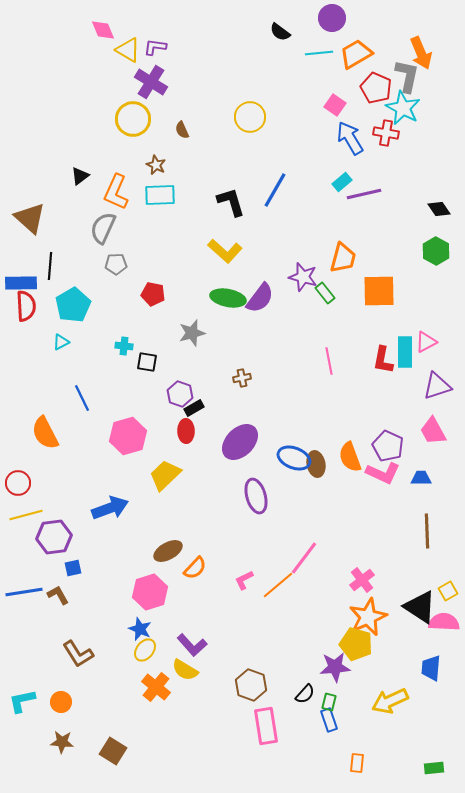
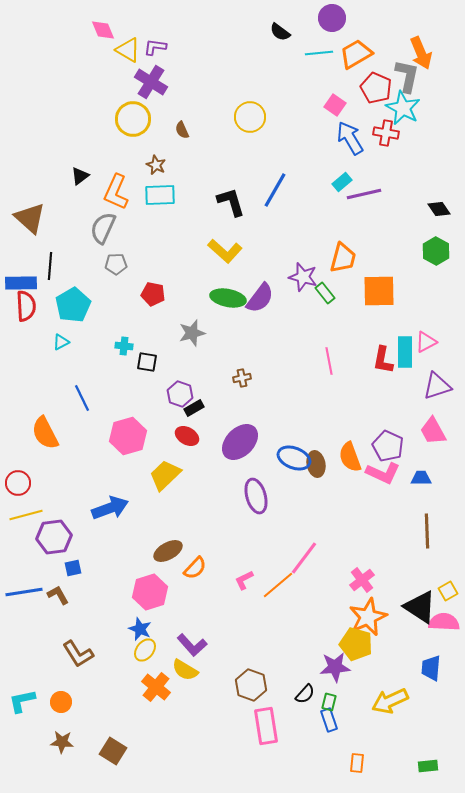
red ellipse at (186, 431): moved 1 px right, 5 px down; rotated 60 degrees counterclockwise
green rectangle at (434, 768): moved 6 px left, 2 px up
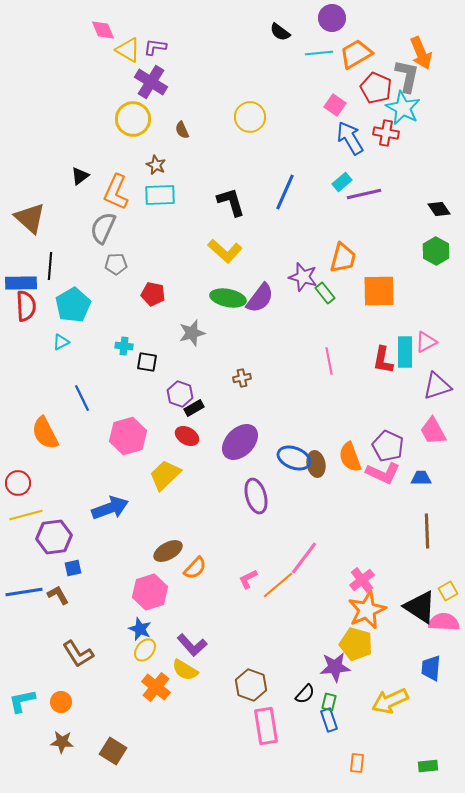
blue line at (275, 190): moved 10 px right, 2 px down; rotated 6 degrees counterclockwise
pink L-shape at (244, 580): moved 4 px right, 1 px up
orange star at (368, 617): moved 1 px left, 7 px up
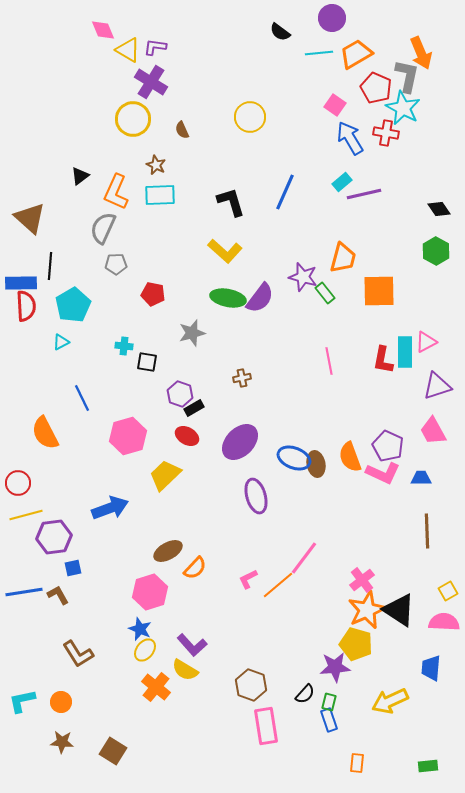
black triangle at (420, 607): moved 21 px left, 3 px down
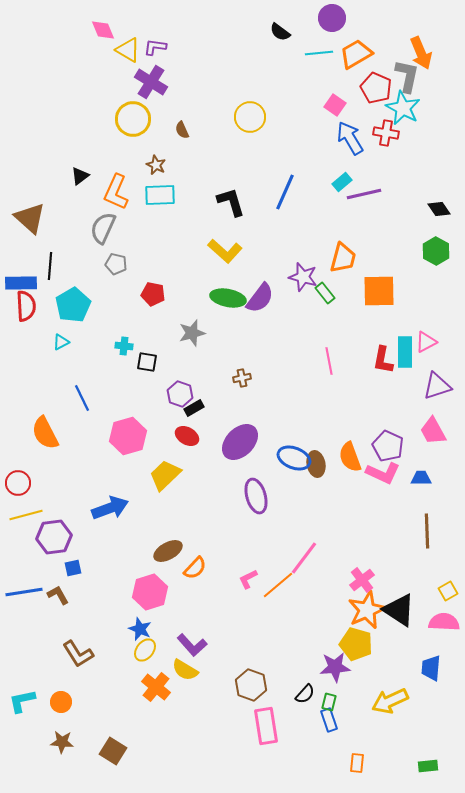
gray pentagon at (116, 264): rotated 15 degrees clockwise
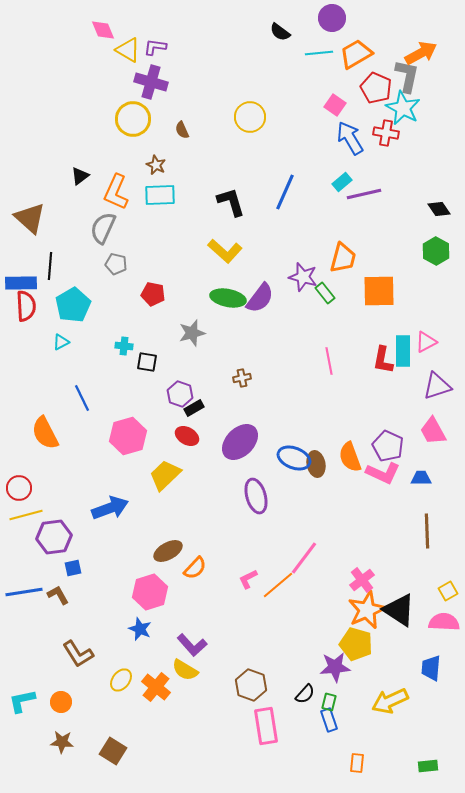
orange arrow at (421, 53): rotated 96 degrees counterclockwise
purple cross at (151, 82): rotated 16 degrees counterclockwise
cyan rectangle at (405, 352): moved 2 px left, 1 px up
red circle at (18, 483): moved 1 px right, 5 px down
yellow ellipse at (145, 650): moved 24 px left, 30 px down
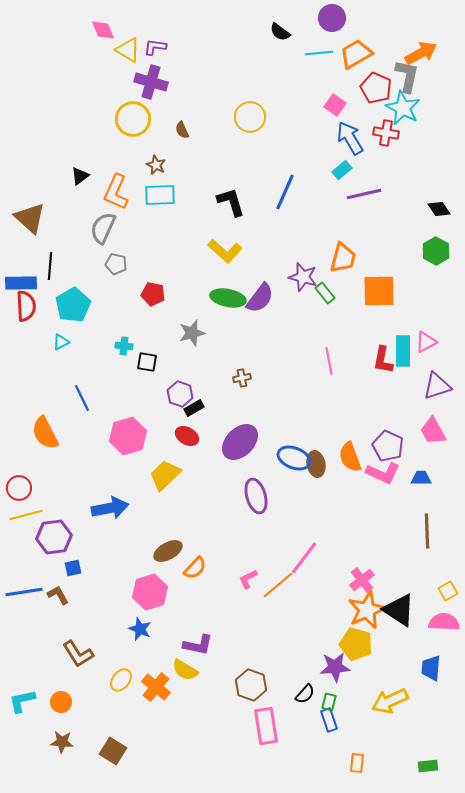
cyan rectangle at (342, 182): moved 12 px up
blue arrow at (110, 508): rotated 9 degrees clockwise
purple L-shape at (192, 645): moved 6 px right; rotated 36 degrees counterclockwise
